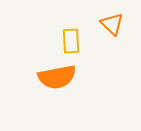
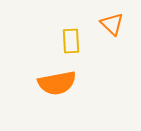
orange semicircle: moved 6 px down
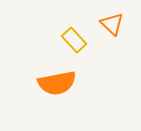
yellow rectangle: moved 3 px right, 1 px up; rotated 40 degrees counterclockwise
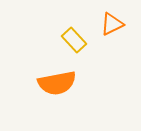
orange triangle: rotated 50 degrees clockwise
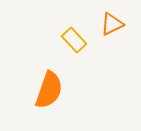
orange semicircle: moved 8 px left, 7 px down; rotated 60 degrees counterclockwise
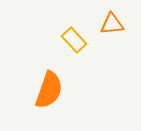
orange triangle: rotated 20 degrees clockwise
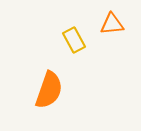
yellow rectangle: rotated 15 degrees clockwise
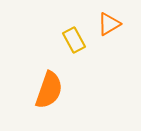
orange triangle: moved 3 px left; rotated 25 degrees counterclockwise
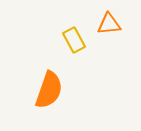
orange triangle: rotated 25 degrees clockwise
